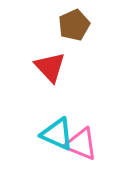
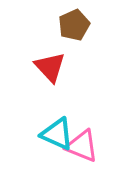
pink triangle: moved 1 px right, 2 px down
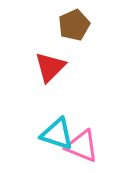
red triangle: rotated 28 degrees clockwise
cyan triangle: rotated 6 degrees counterclockwise
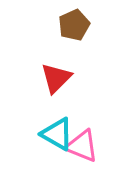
red triangle: moved 6 px right, 11 px down
cyan triangle: rotated 12 degrees clockwise
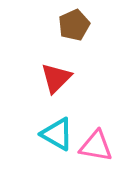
pink triangle: moved 14 px right; rotated 12 degrees counterclockwise
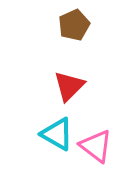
red triangle: moved 13 px right, 8 px down
pink triangle: rotated 27 degrees clockwise
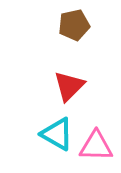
brown pentagon: rotated 12 degrees clockwise
pink triangle: rotated 36 degrees counterclockwise
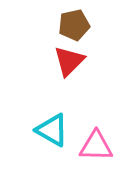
red triangle: moved 25 px up
cyan triangle: moved 5 px left, 4 px up
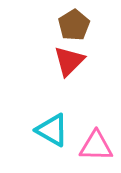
brown pentagon: rotated 20 degrees counterclockwise
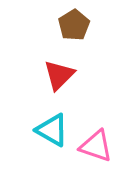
red triangle: moved 10 px left, 14 px down
pink triangle: rotated 18 degrees clockwise
